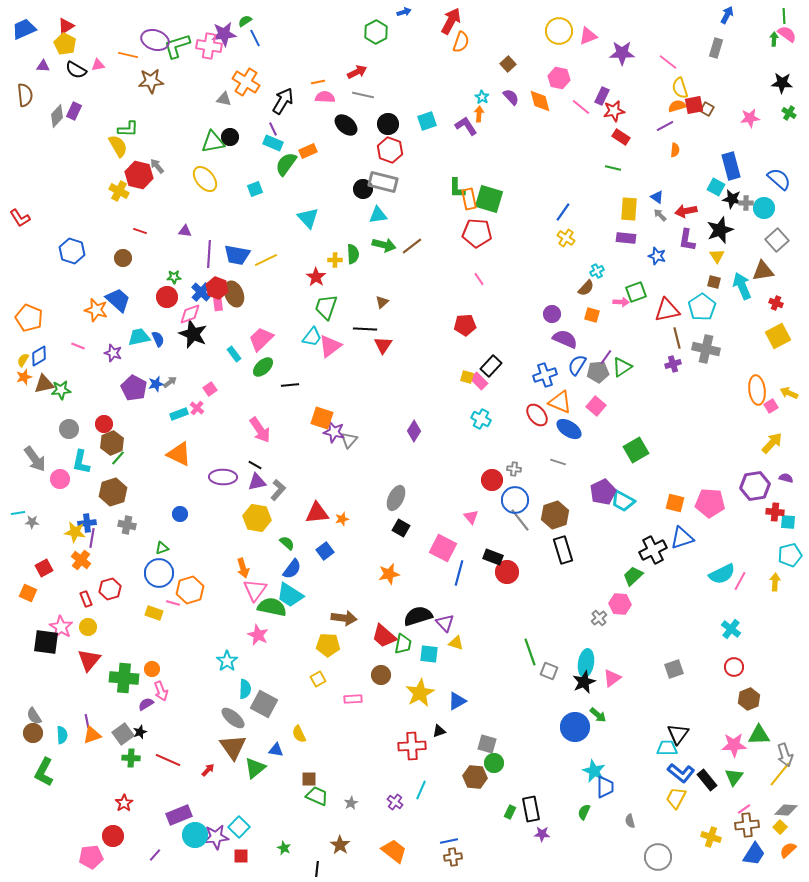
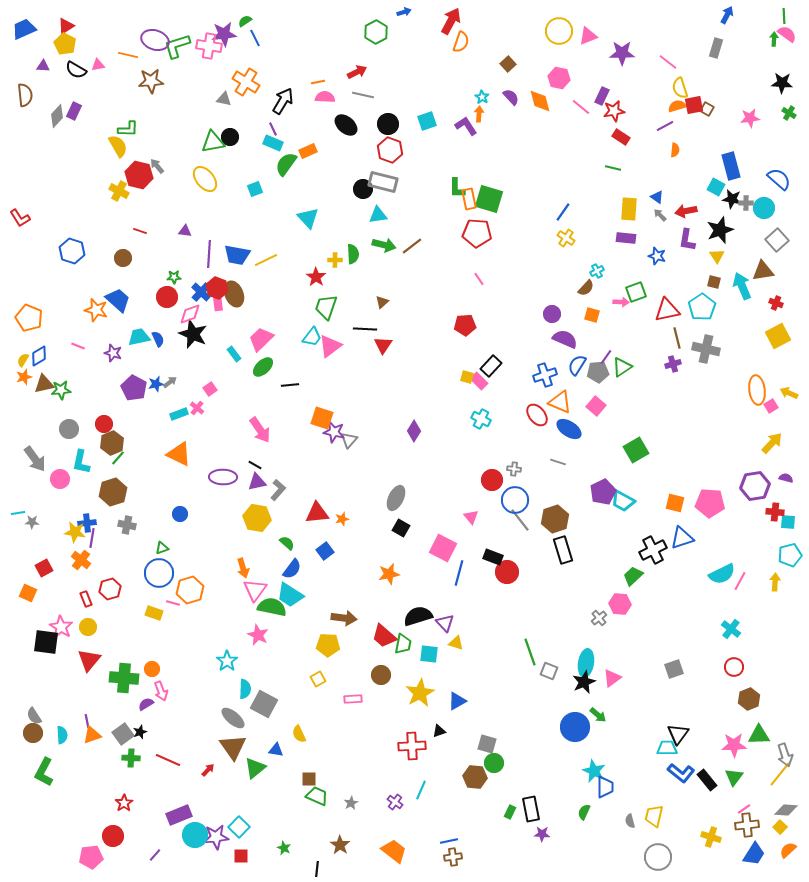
brown hexagon at (555, 515): moved 4 px down
yellow trapezoid at (676, 798): moved 22 px left, 18 px down; rotated 15 degrees counterclockwise
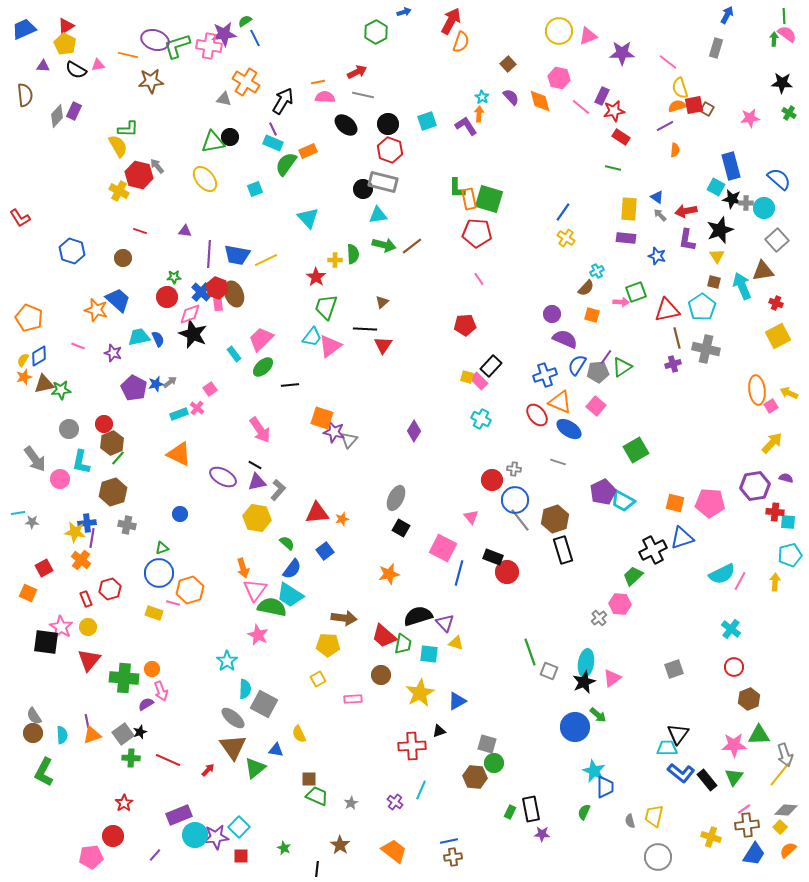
purple ellipse at (223, 477): rotated 28 degrees clockwise
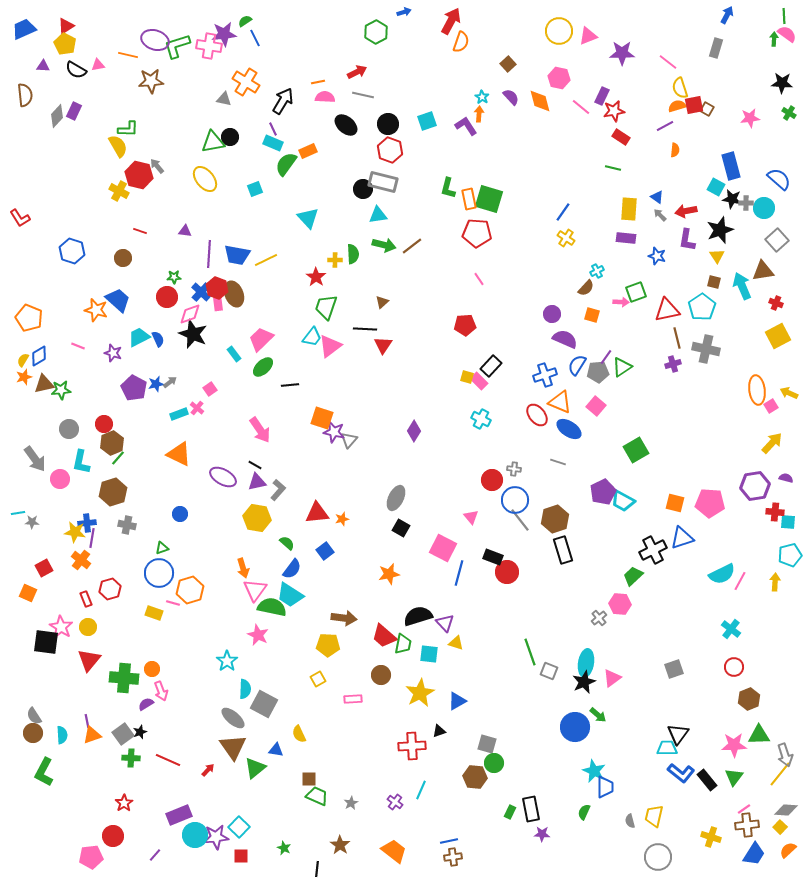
green L-shape at (457, 188): moved 9 px left; rotated 15 degrees clockwise
cyan trapezoid at (139, 337): rotated 15 degrees counterclockwise
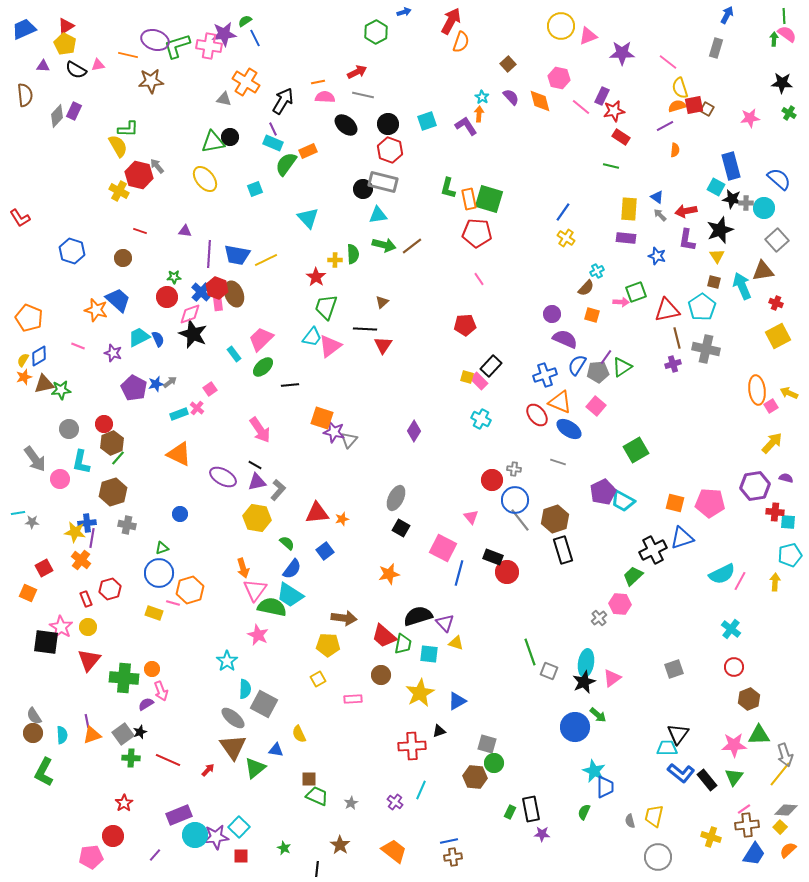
yellow circle at (559, 31): moved 2 px right, 5 px up
green line at (613, 168): moved 2 px left, 2 px up
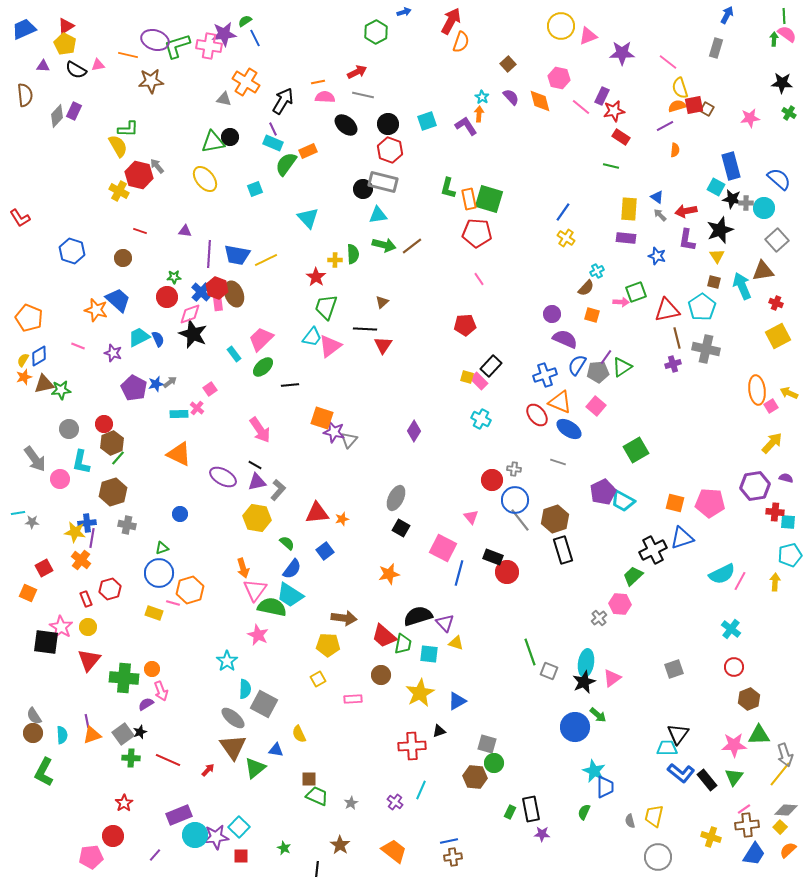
cyan rectangle at (179, 414): rotated 18 degrees clockwise
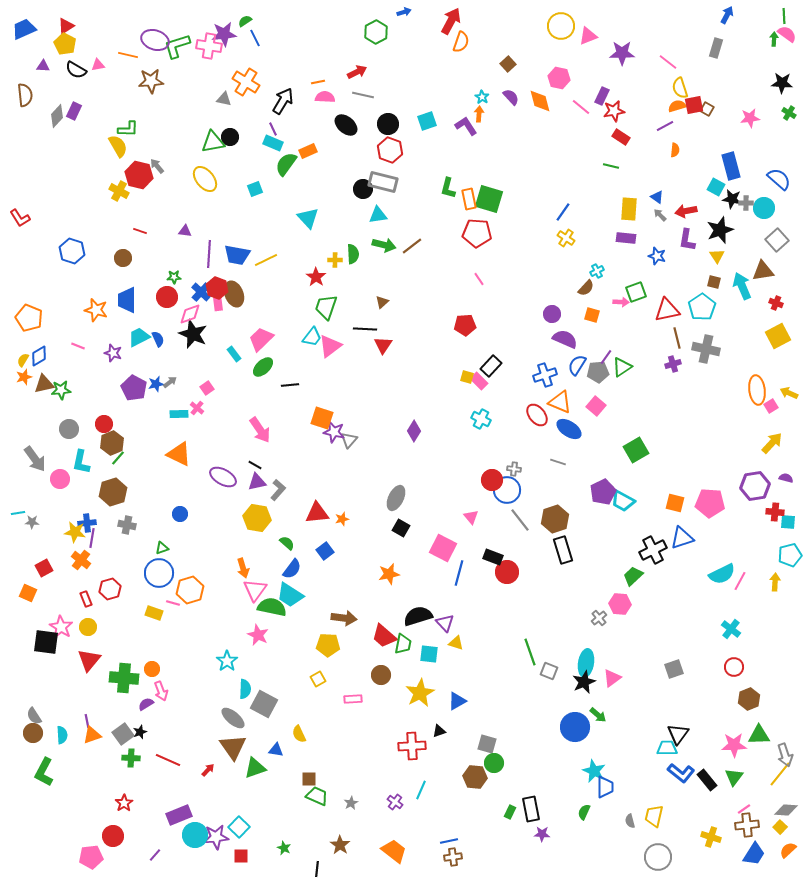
blue trapezoid at (118, 300): moved 9 px right; rotated 132 degrees counterclockwise
pink square at (210, 389): moved 3 px left, 1 px up
blue circle at (515, 500): moved 8 px left, 10 px up
green triangle at (255, 768): rotated 20 degrees clockwise
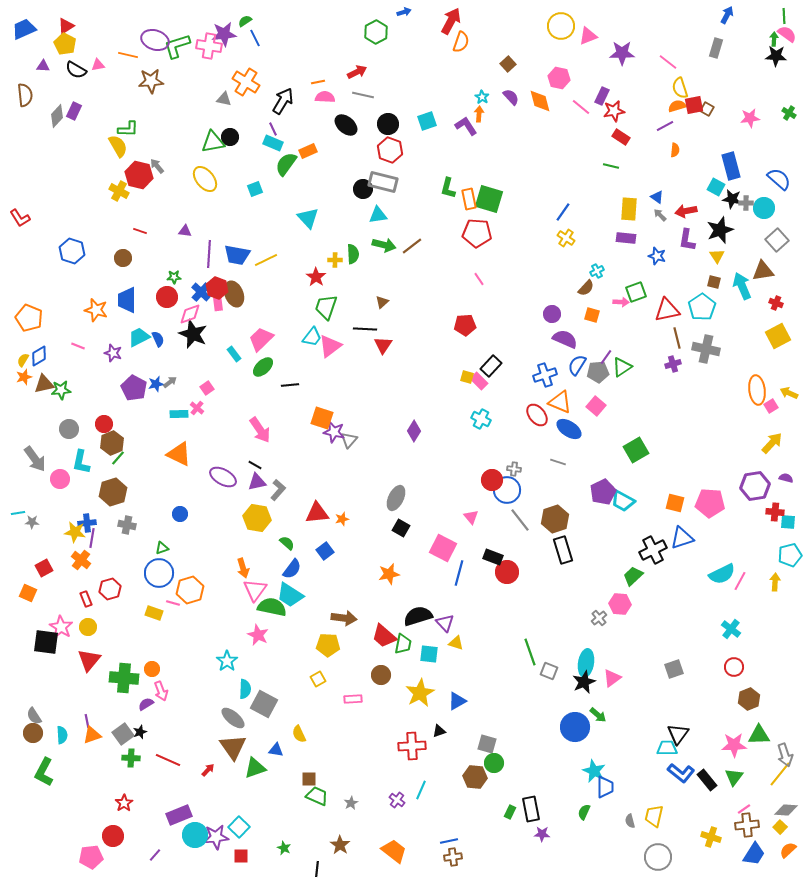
black star at (782, 83): moved 6 px left, 27 px up
purple cross at (395, 802): moved 2 px right, 2 px up
